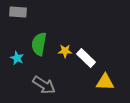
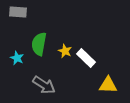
yellow star: rotated 24 degrees clockwise
yellow triangle: moved 3 px right, 3 px down
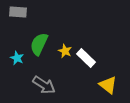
green semicircle: rotated 15 degrees clockwise
yellow triangle: rotated 36 degrees clockwise
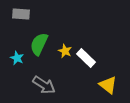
gray rectangle: moved 3 px right, 2 px down
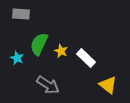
yellow star: moved 4 px left
gray arrow: moved 4 px right
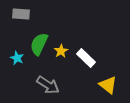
yellow star: rotated 16 degrees clockwise
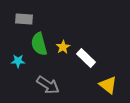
gray rectangle: moved 3 px right, 5 px down
green semicircle: rotated 40 degrees counterclockwise
yellow star: moved 2 px right, 4 px up
cyan star: moved 1 px right, 3 px down; rotated 24 degrees counterclockwise
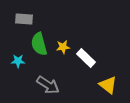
yellow star: rotated 24 degrees clockwise
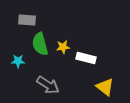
gray rectangle: moved 3 px right, 1 px down
green semicircle: moved 1 px right
white rectangle: rotated 30 degrees counterclockwise
yellow triangle: moved 3 px left, 2 px down
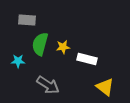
green semicircle: rotated 30 degrees clockwise
white rectangle: moved 1 px right, 1 px down
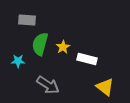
yellow star: rotated 24 degrees counterclockwise
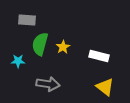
white rectangle: moved 12 px right, 3 px up
gray arrow: moved 1 px up; rotated 25 degrees counterclockwise
